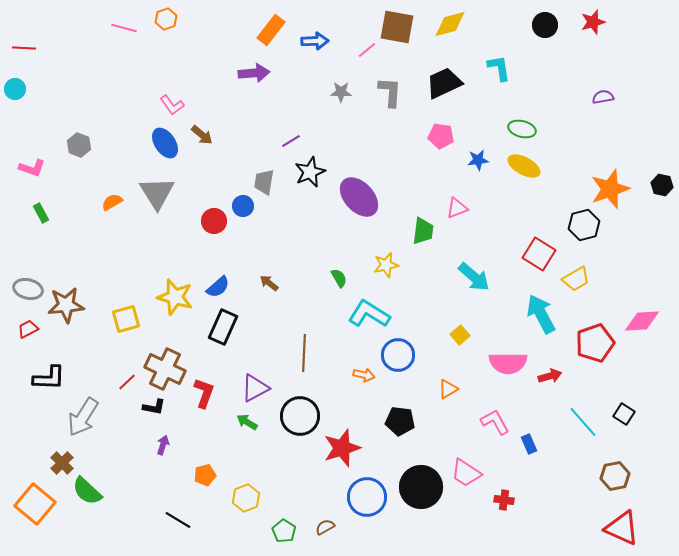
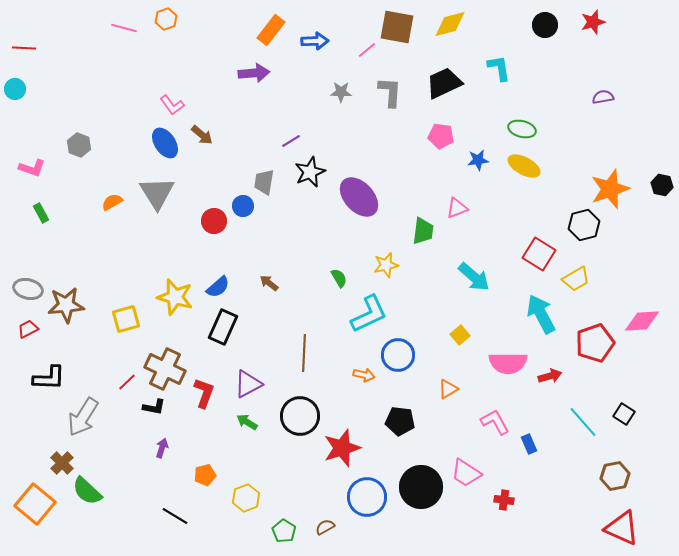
cyan L-shape at (369, 314): rotated 123 degrees clockwise
purple triangle at (255, 388): moved 7 px left, 4 px up
purple arrow at (163, 445): moved 1 px left, 3 px down
black line at (178, 520): moved 3 px left, 4 px up
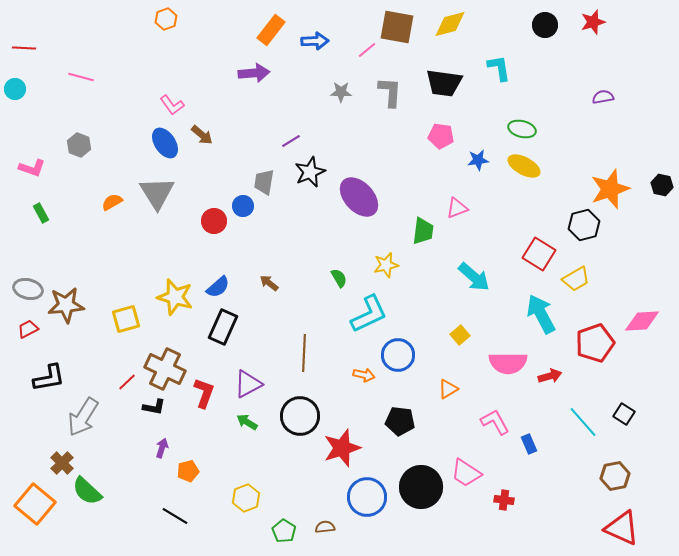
pink line at (124, 28): moved 43 px left, 49 px down
black trapezoid at (444, 83): rotated 147 degrees counterclockwise
black L-shape at (49, 378): rotated 12 degrees counterclockwise
orange pentagon at (205, 475): moved 17 px left, 4 px up
brown semicircle at (325, 527): rotated 24 degrees clockwise
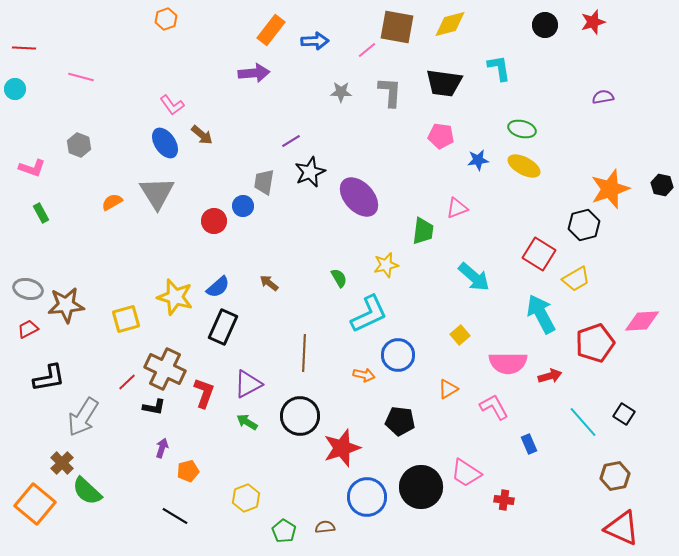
pink L-shape at (495, 422): moved 1 px left, 15 px up
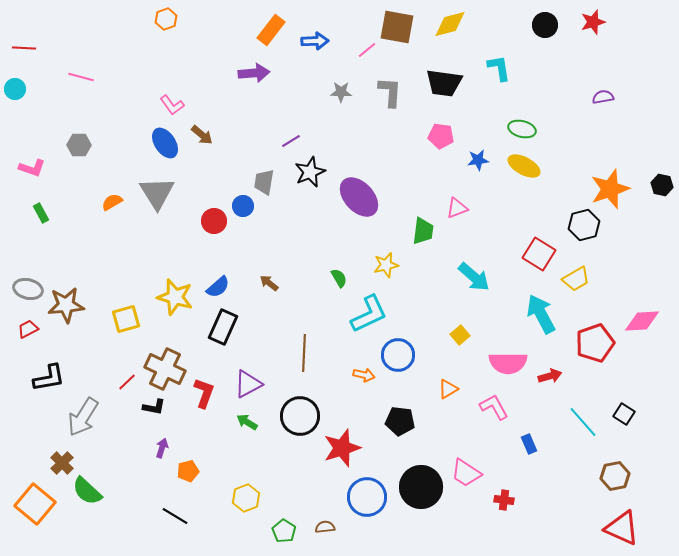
gray hexagon at (79, 145): rotated 20 degrees counterclockwise
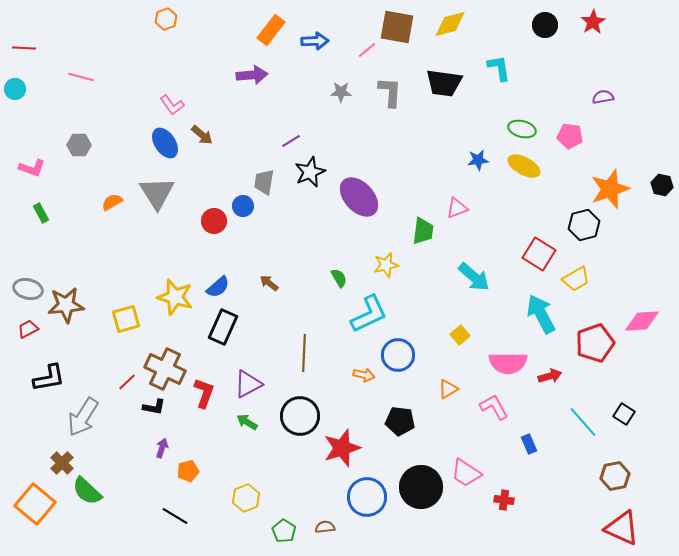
red star at (593, 22): rotated 15 degrees counterclockwise
purple arrow at (254, 73): moved 2 px left, 2 px down
pink pentagon at (441, 136): moved 129 px right
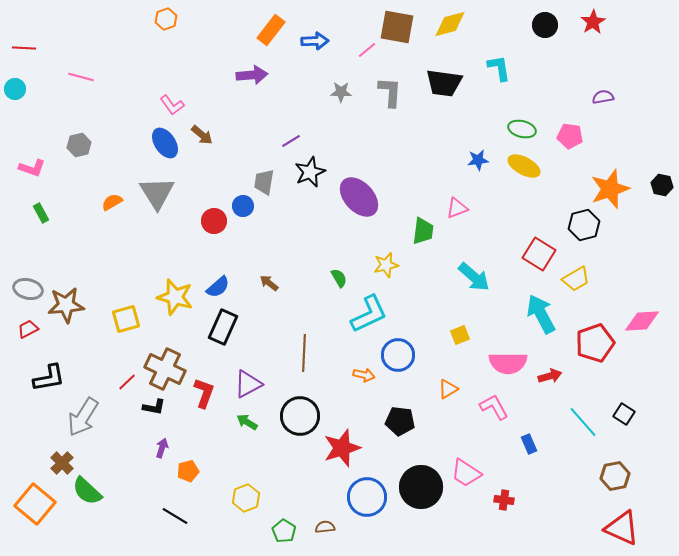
gray hexagon at (79, 145): rotated 15 degrees counterclockwise
yellow square at (460, 335): rotated 18 degrees clockwise
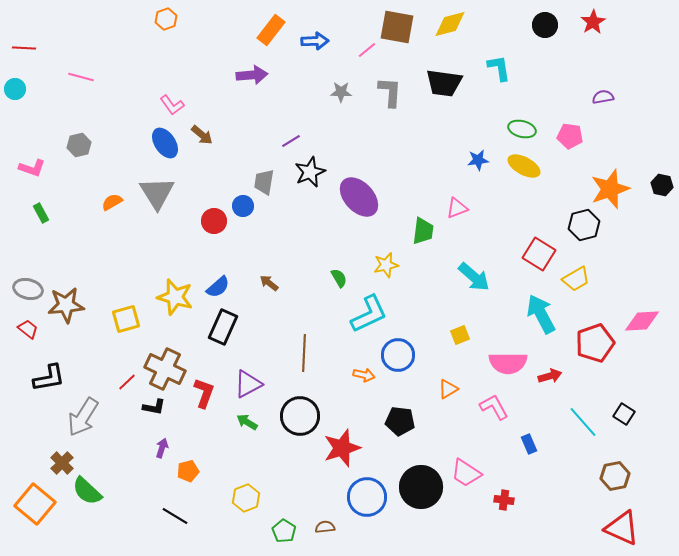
red trapezoid at (28, 329): rotated 65 degrees clockwise
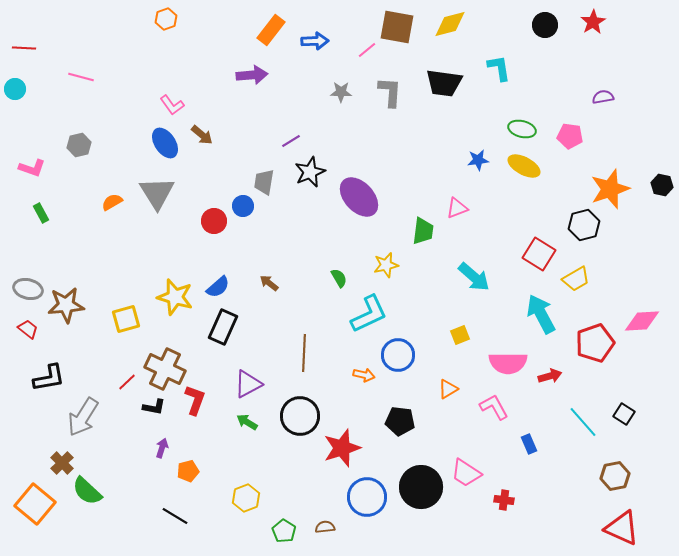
red L-shape at (204, 393): moved 9 px left, 7 px down
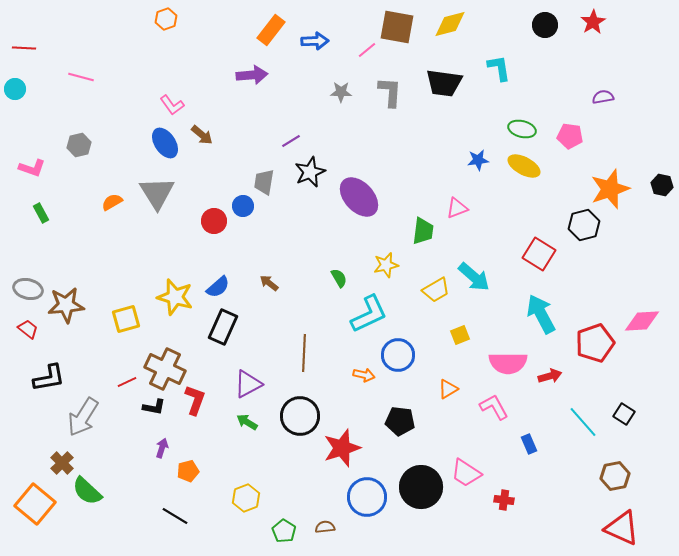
yellow trapezoid at (576, 279): moved 140 px left, 11 px down
red line at (127, 382): rotated 18 degrees clockwise
